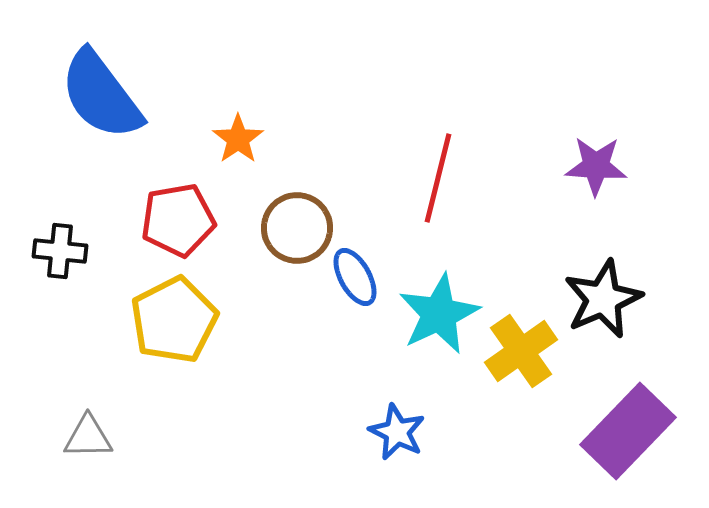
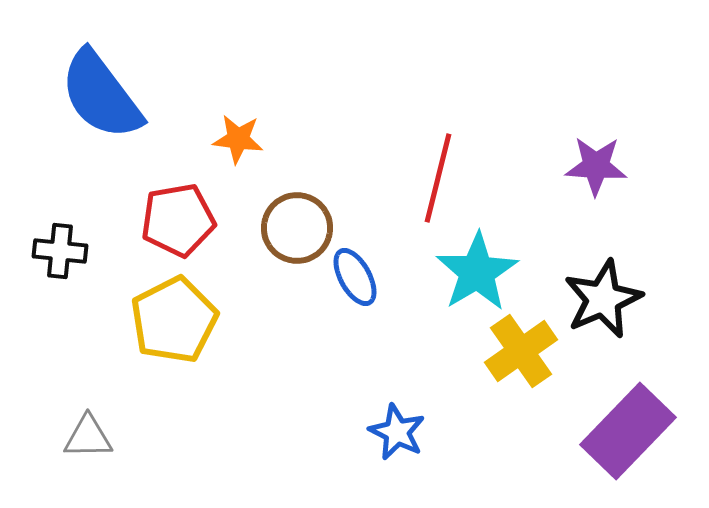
orange star: rotated 30 degrees counterclockwise
cyan star: moved 38 px right, 42 px up; rotated 6 degrees counterclockwise
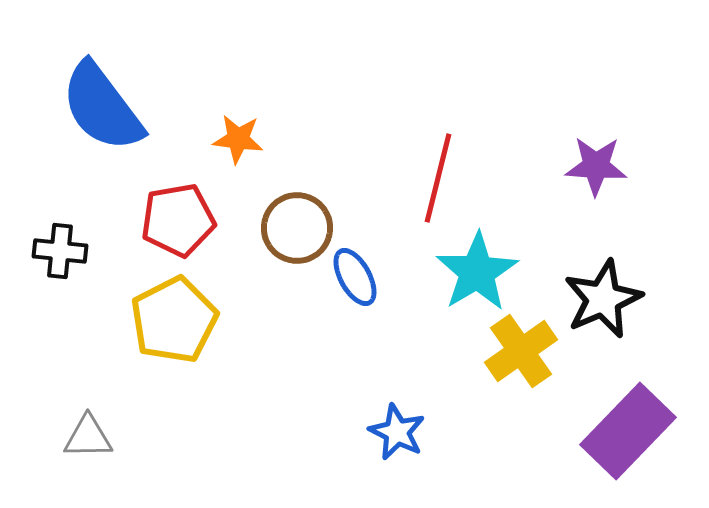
blue semicircle: moved 1 px right, 12 px down
